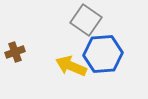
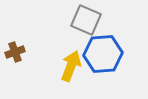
gray square: rotated 12 degrees counterclockwise
yellow arrow: rotated 88 degrees clockwise
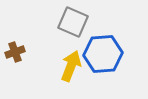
gray square: moved 13 px left, 2 px down
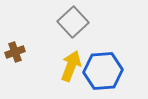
gray square: rotated 24 degrees clockwise
blue hexagon: moved 17 px down
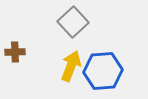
brown cross: rotated 18 degrees clockwise
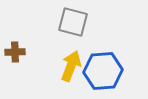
gray square: rotated 32 degrees counterclockwise
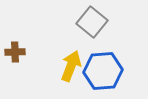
gray square: moved 19 px right; rotated 24 degrees clockwise
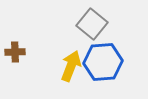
gray square: moved 2 px down
blue hexagon: moved 9 px up
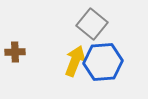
yellow arrow: moved 4 px right, 5 px up
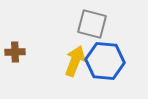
gray square: rotated 24 degrees counterclockwise
blue hexagon: moved 2 px right, 1 px up; rotated 9 degrees clockwise
